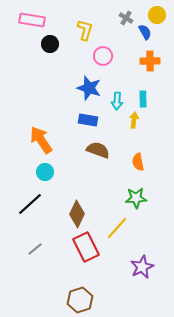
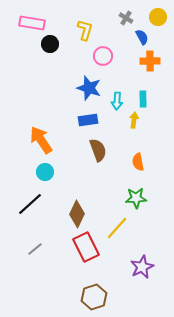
yellow circle: moved 1 px right, 2 px down
pink rectangle: moved 3 px down
blue semicircle: moved 3 px left, 5 px down
blue rectangle: rotated 18 degrees counterclockwise
brown semicircle: rotated 50 degrees clockwise
brown hexagon: moved 14 px right, 3 px up
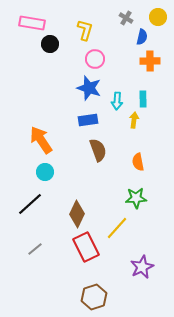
blue semicircle: rotated 42 degrees clockwise
pink circle: moved 8 px left, 3 px down
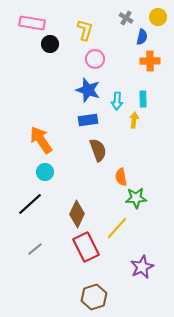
blue star: moved 1 px left, 2 px down
orange semicircle: moved 17 px left, 15 px down
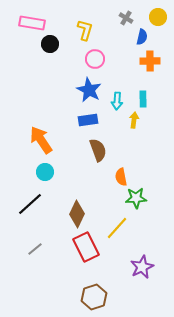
blue star: moved 1 px right; rotated 10 degrees clockwise
